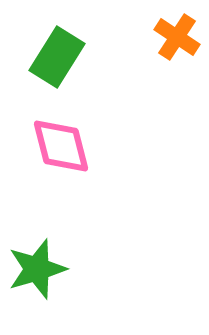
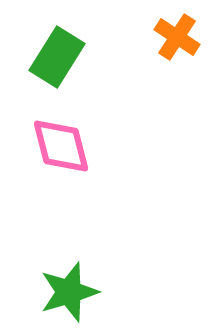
green star: moved 32 px right, 23 px down
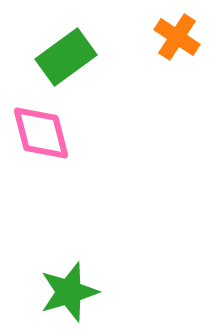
green rectangle: moved 9 px right; rotated 22 degrees clockwise
pink diamond: moved 20 px left, 13 px up
